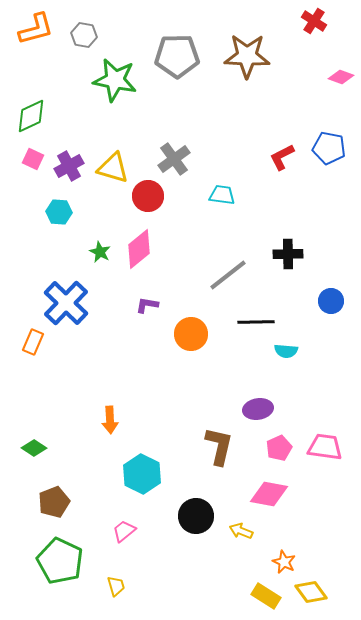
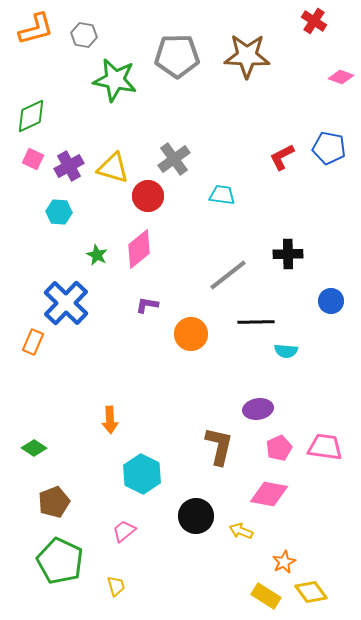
green star at (100, 252): moved 3 px left, 3 px down
orange star at (284, 562): rotated 20 degrees clockwise
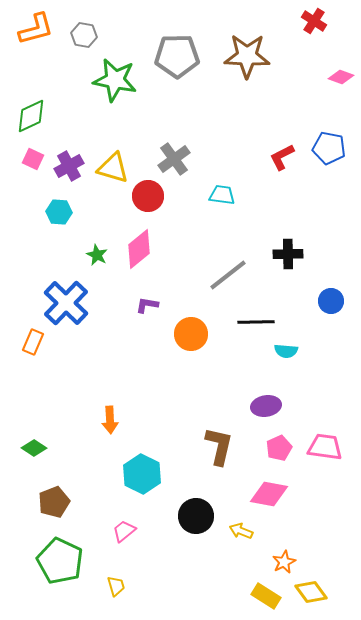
purple ellipse at (258, 409): moved 8 px right, 3 px up
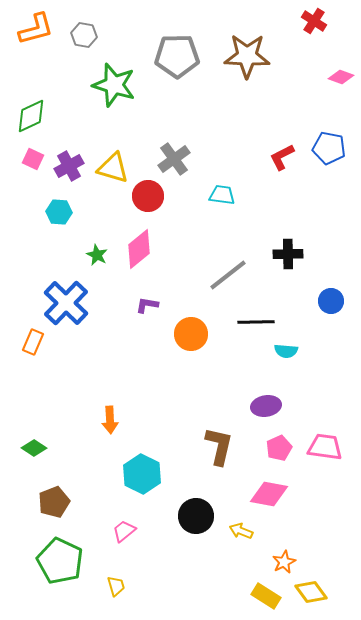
green star at (115, 80): moved 1 px left, 5 px down; rotated 6 degrees clockwise
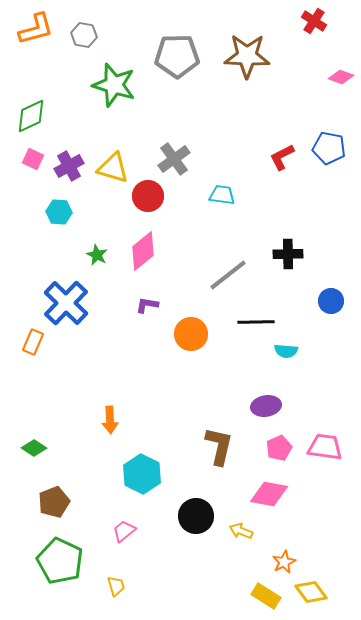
pink diamond at (139, 249): moved 4 px right, 2 px down
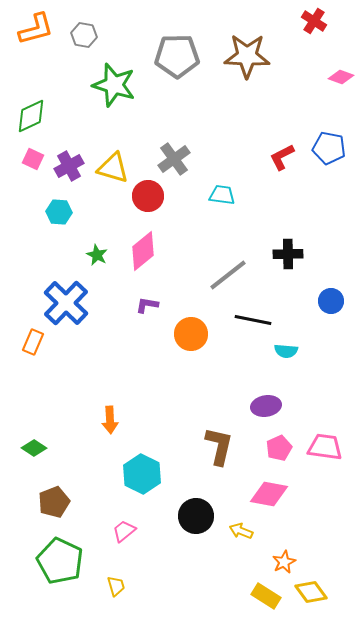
black line at (256, 322): moved 3 px left, 2 px up; rotated 12 degrees clockwise
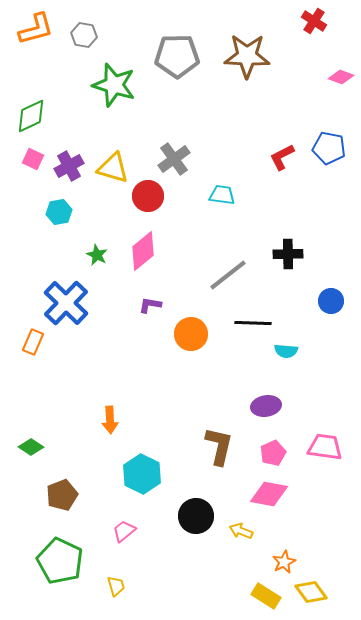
cyan hexagon at (59, 212): rotated 15 degrees counterclockwise
purple L-shape at (147, 305): moved 3 px right
black line at (253, 320): moved 3 px down; rotated 9 degrees counterclockwise
green diamond at (34, 448): moved 3 px left, 1 px up
pink pentagon at (279, 448): moved 6 px left, 5 px down
brown pentagon at (54, 502): moved 8 px right, 7 px up
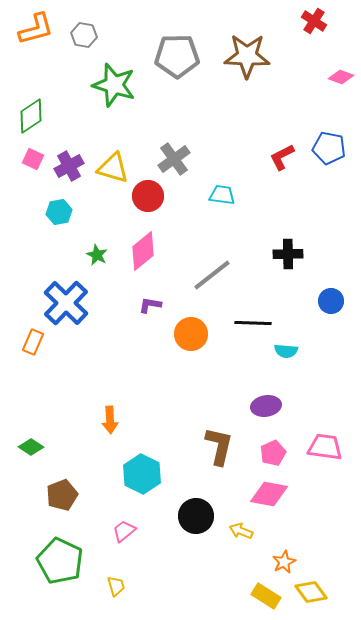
green diamond at (31, 116): rotated 9 degrees counterclockwise
gray line at (228, 275): moved 16 px left
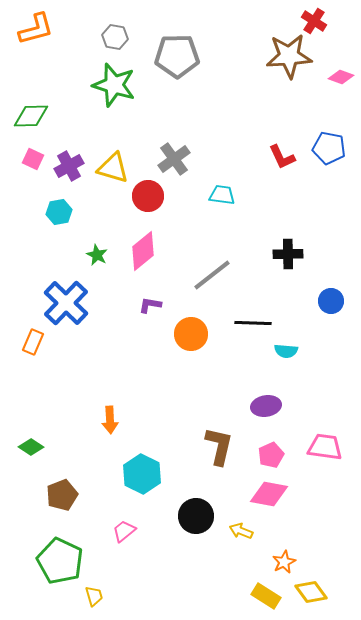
gray hexagon at (84, 35): moved 31 px right, 2 px down
brown star at (247, 56): moved 42 px right; rotated 6 degrees counterclockwise
green diamond at (31, 116): rotated 33 degrees clockwise
red L-shape at (282, 157): rotated 88 degrees counterclockwise
pink pentagon at (273, 453): moved 2 px left, 2 px down
yellow trapezoid at (116, 586): moved 22 px left, 10 px down
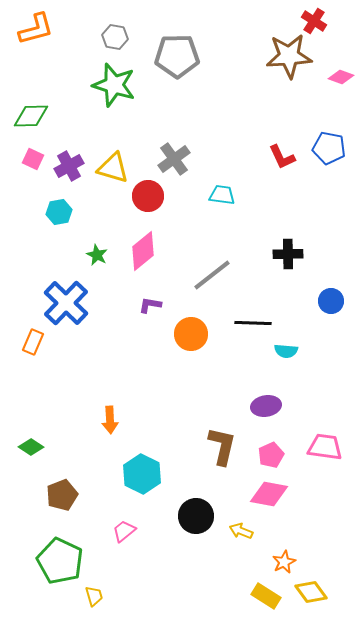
brown L-shape at (219, 446): moved 3 px right
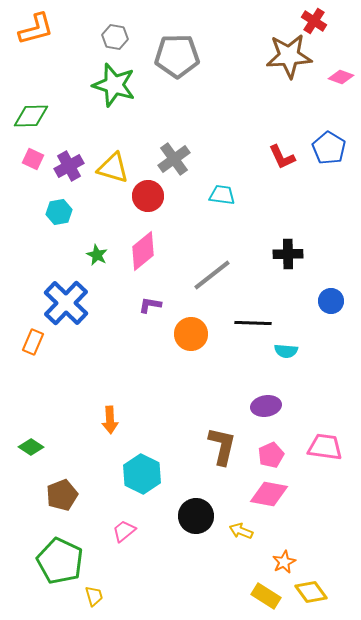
blue pentagon at (329, 148): rotated 20 degrees clockwise
